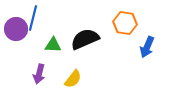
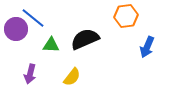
blue line: rotated 65 degrees counterclockwise
orange hexagon: moved 1 px right, 7 px up; rotated 15 degrees counterclockwise
green triangle: moved 2 px left
purple arrow: moved 9 px left
yellow semicircle: moved 1 px left, 2 px up
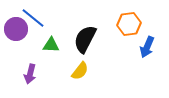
orange hexagon: moved 3 px right, 8 px down
black semicircle: rotated 40 degrees counterclockwise
yellow semicircle: moved 8 px right, 6 px up
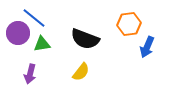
blue line: moved 1 px right
purple circle: moved 2 px right, 4 px down
black semicircle: rotated 96 degrees counterclockwise
green triangle: moved 9 px left, 1 px up; rotated 12 degrees counterclockwise
yellow semicircle: moved 1 px right, 1 px down
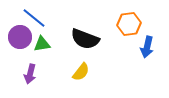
purple circle: moved 2 px right, 4 px down
blue arrow: rotated 10 degrees counterclockwise
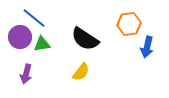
black semicircle: rotated 12 degrees clockwise
purple arrow: moved 4 px left
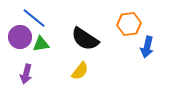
green triangle: moved 1 px left
yellow semicircle: moved 1 px left, 1 px up
